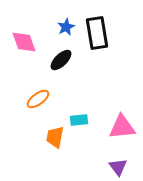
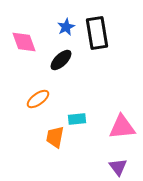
cyan rectangle: moved 2 px left, 1 px up
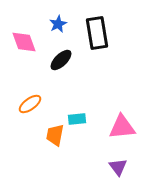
blue star: moved 8 px left, 3 px up
orange ellipse: moved 8 px left, 5 px down
orange trapezoid: moved 2 px up
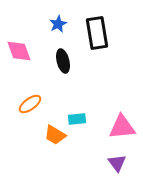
pink diamond: moved 5 px left, 9 px down
black ellipse: moved 2 px right, 1 px down; rotated 60 degrees counterclockwise
orange trapezoid: rotated 70 degrees counterclockwise
purple triangle: moved 1 px left, 4 px up
